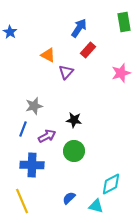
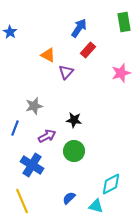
blue line: moved 8 px left, 1 px up
blue cross: rotated 30 degrees clockwise
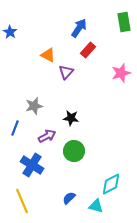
black star: moved 3 px left, 2 px up
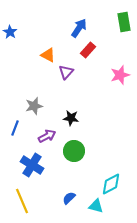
pink star: moved 1 px left, 2 px down
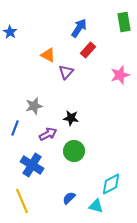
purple arrow: moved 1 px right, 2 px up
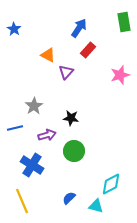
blue star: moved 4 px right, 3 px up
gray star: rotated 18 degrees counterclockwise
blue line: rotated 56 degrees clockwise
purple arrow: moved 1 px left, 1 px down; rotated 12 degrees clockwise
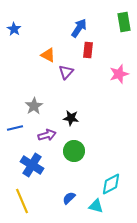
red rectangle: rotated 35 degrees counterclockwise
pink star: moved 1 px left, 1 px up
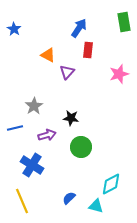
purple triangle: moved 1 px right
green circle: moved 7 px right, 4 px up
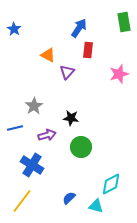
yellow line: rotated 60 degrees clockwise
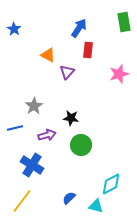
green circle: moved 2 px up
